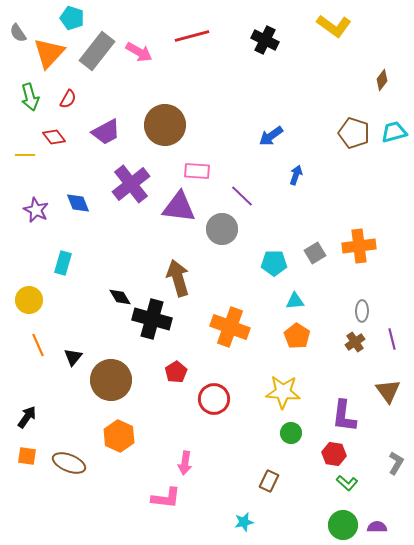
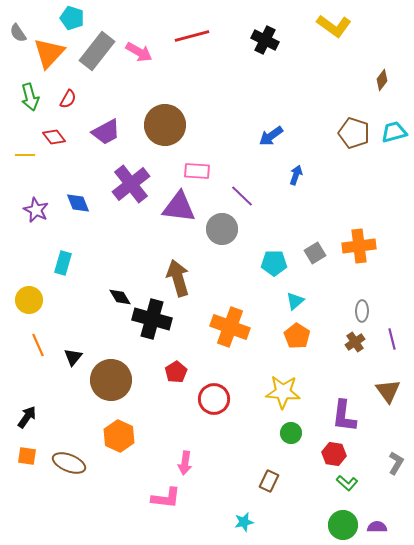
cyan triangle at (295, 301): rotated 36 degrees counterclockwise
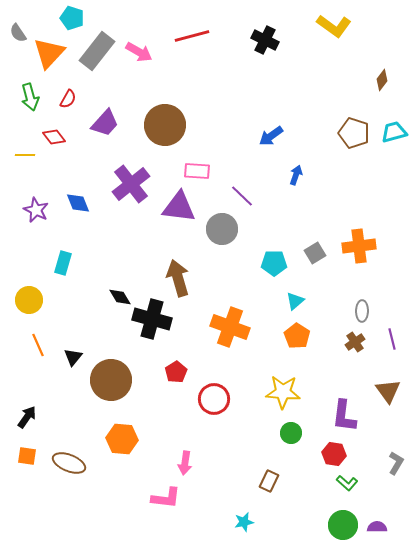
purple trapezoid at (106, 132): moved 1 px left, 9 px up; rotated 20 degrees counterclockwise
orange hexagon at (119, 436): moved 3 px right, 3 px down; rotated 20 degrees counterclockwise
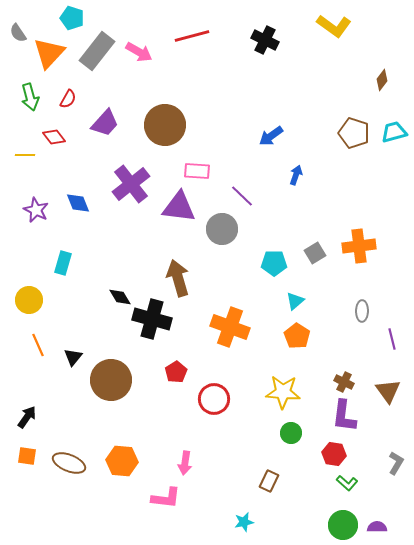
brown cross at (355, 342): moved 11 px left, 40 px down; rotated 30 degrees counterclockwise
orange hexagon at (122, 439): moved 22 px down
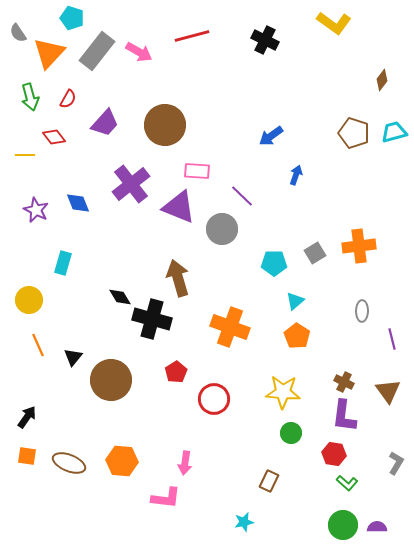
yellow L-shape at (334, 26): moved 3 px up
purple triangle at (179, 207): rotated 15 degrees clockwise
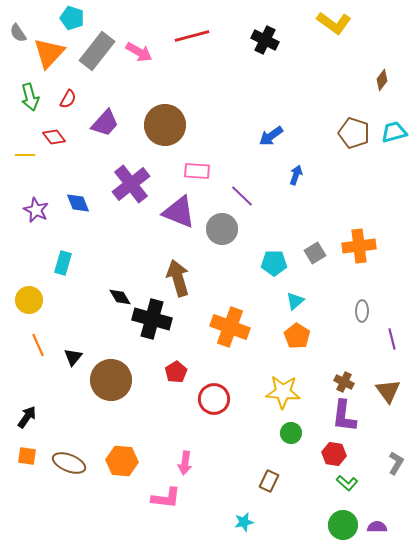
purple triangle at (179, 207): moved 5 px down
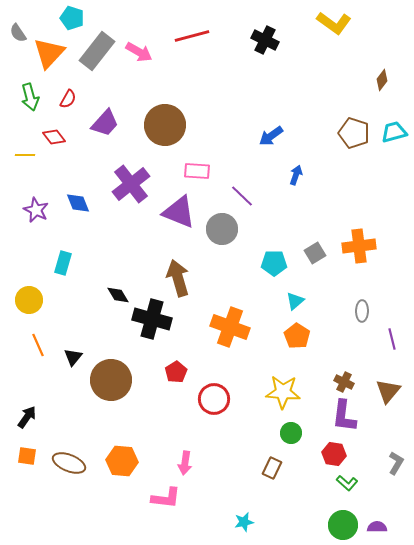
black diamond at (120, 297): moved 2 px left, 2 px up
brown triangle at (388, 391): rotated 16 degrees clockwise
brown rectangle at (269, 481): moved 3 px right, 13 px up
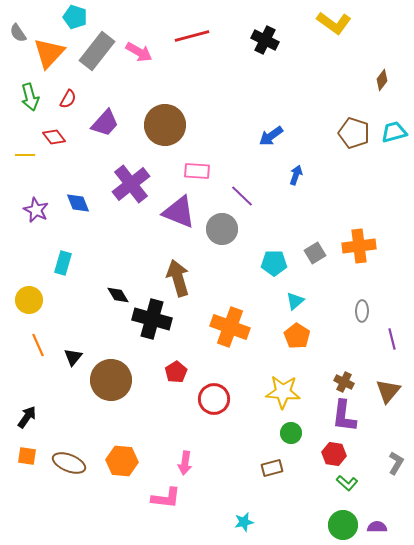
cyan pentagon at (72, 18): moved 3 px right, 1 px up
brown rectangle at (272, 468): rotated 50 degrees clockwise
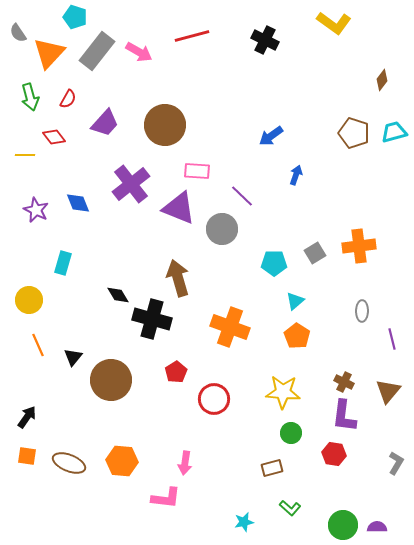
purple triangle at (179, 212): moved 4 px up
green L-shape at (347, 483): moved 57 px left, 25 px down
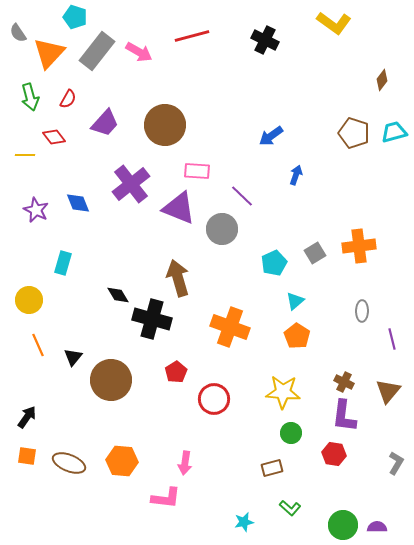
cyan pentagon at (274, 263): rotated 25 degrees counterclockwise
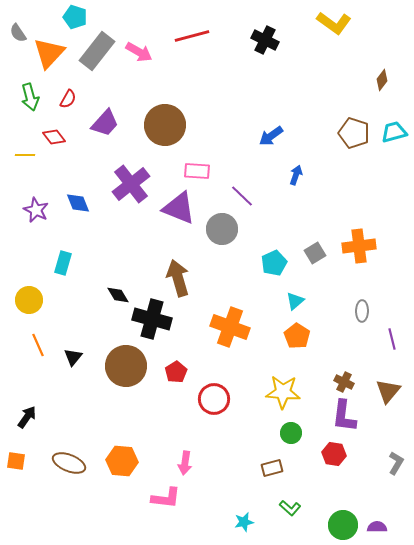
brown circle at (111, 380): moved 15 px right, 14 px up
orange square at (27, 456): moved 11 px left, 5 px down
